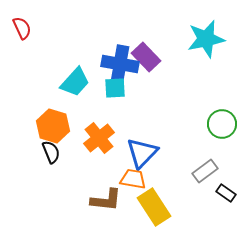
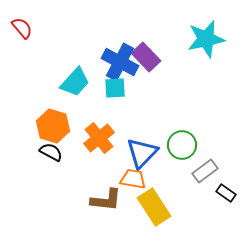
red semicircle: rotated 15 degrees counterclockwise
blue cross: moved 2 px up; rotated 18 degrees clockwise
green circle: moved 40 px left, 21 px down
black semicircle: rotated 40 degrees counterclockwise
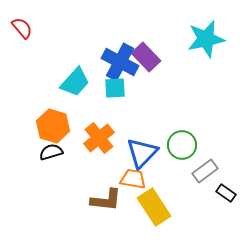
black semicircle: rotated 45 degrees counterclockwise
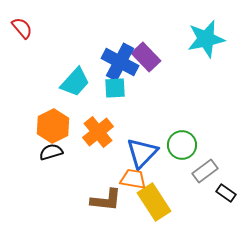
orange hexagon: rotated 16 degrees clockwise
orange cross: moved 1 px left, 6 px up
yellow rectangle: moved 5 px up
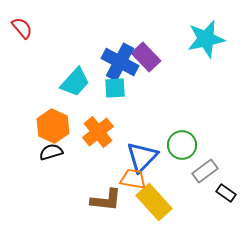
orange hexagon: rotated 8 degrees counterclockwise
blue triangle: moved 4 px down
yellow rectangle: rotated 9 degrees counterclockwise
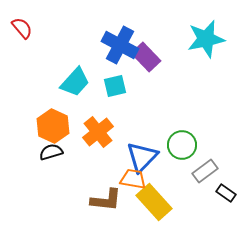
blue cross: moved 17 px up
cyan square: moved 2 px up; rotated 10 degrees counterclockwise
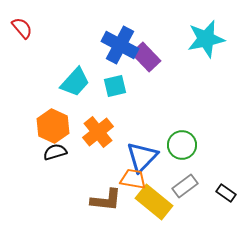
black semicircle: moved 4 px right
gray rectangle: moved 20 px left, 15 px down
yellow rectangle: rotated 9 degrees counterclockwise
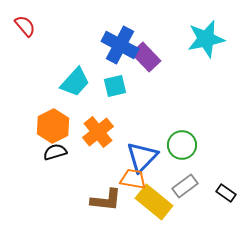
red semicircle: moved 3 px right, 2 px up
orange hexagon: rotated 8 degrees clockwise
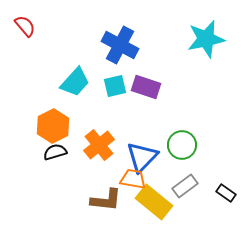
purple rectangle: moved 30 px down; rotated 28 degrees counterclockwise
orange cross: moved 1 px right, 13 px down
